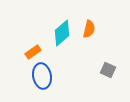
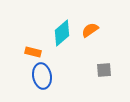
orange semicircle: moved 1 px right, 1 px down; rotated 138 degrees counterclockwise
orange rectangle: rotated 49 degrees clockwise
gray square: moved 4 px left; rotated 28 degrees counterclockwise
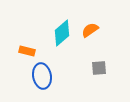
orange rectangle: moved 6 px left, 1 px up
gray square: moved 5 px left, 2 px up
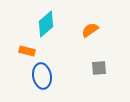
cyan diamond: moved 16 px left, 9 px up
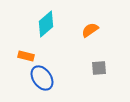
orange rectangle: moved 1 px left, 5 px down
blue ellipse: moved 2 px down; rotated 25 degrees counterclockwise
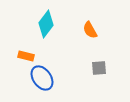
cyan diamond: rotated 12 degrees counterclockwise
orange semicircle: rotated 84 degrees counterclockwise
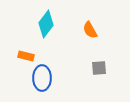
blue ellipse: rotated 35 degrees clockwise
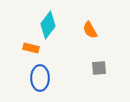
cyan diamond: moved 2 px right, 1 px down
orange rectangle: moved 5 px right, 8 px up
blue ellipse: moved 2 px left
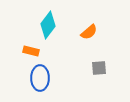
orange semicircle: moved 1 px left, 2 px down; rotated 102 degrees counterclockwise
orange rectangle: moved 3 px down
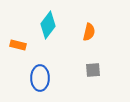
orange semicircle: rotated 36 degrees counterclockwise
orange rectangle: moved 13 px left, 6 px up
gray square: moved 6 px left, 2 px down
